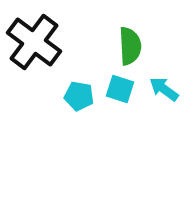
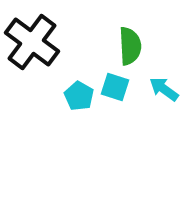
black cross: moved 2 px left
cyan square: moved 5 px left, 2 px up
cyan pentagon: rotated 20 degrees clockwise
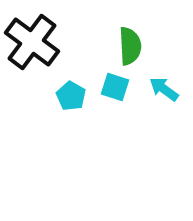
cyan pentagon: moved 8 px left
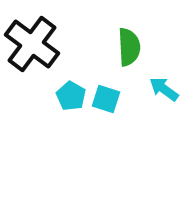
black cross: moved 2 px down
green semicircle: moved 1 px left, 1 px down
cyan square: moved 9 px left, 12 px down
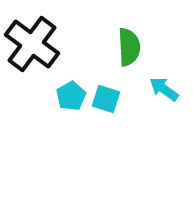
cyan pentagon: rotated 12 degrees clockwise
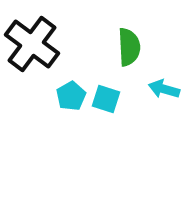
cyan arrow: rotated 20 degrees counterclockwise
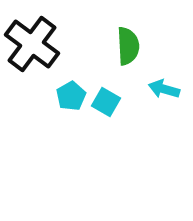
green semicircle: moved 1 px left, 1 px up
cyan square: moved 3 px down; rotated 12 degrees clockwise
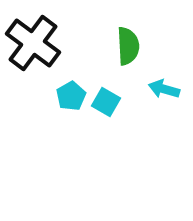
black cross: moved 1 px right, 1 px up
